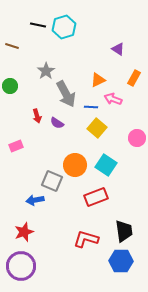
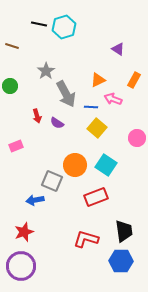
black line: moved 1 px right, 1 px up
orange rectangle: moved 2 px down
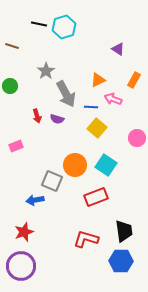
purple semicircle: moved 4 px up; rotated 16 degrees counterclockwise
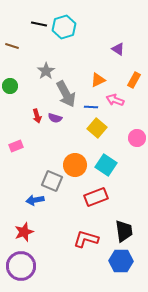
pink arrow: moved 2 px right, 1 px down
purple semicircle: moved 2 px left, 1 px up
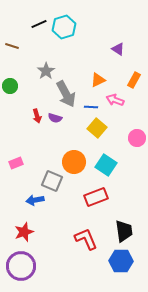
black line: rotated 35 degrees counterclockwise
pink rectangle: moved 17 px down
orange circle: moved 1 px left, 3 px up
red L-shape: rotated 50 degrees clockwise
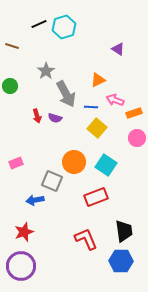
orange rectangle: moved 33 px down; rotated 42 degrees clockwise
